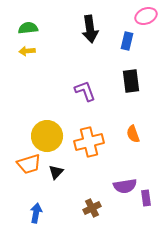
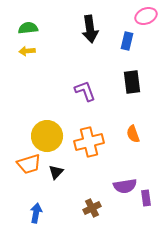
black rectangle: moved 1 px right, 1 px down
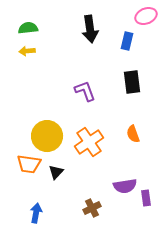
orange cross: rotated 20 degrees counterclockwise
orange trapezoid: rotated 25 degrees clockwise
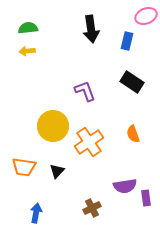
black arrow: moved 1 px right
black rectangle: rotated 50 degrees counterclockwise
yellow circle: moved 6 px right, 10 px up
orange trapezoid: moved 5 px left, 3 px down
black triangle: moved 1 px right, 1 px up
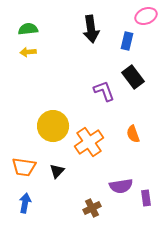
green semicircle: moved 1 px down
yellow arrow: moved 1 px right, 1 px down
black rectangle: moved 1 px right, 5 px up; rotated 20 degrees clockwise
purple L-shape: moved 19 px right
purple semicircle: moved 4 px left
blue arrow: moved 11 px left, 10 px up
